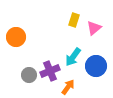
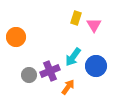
yellow rectangle: moved 2 px right, 2 px up
pink triangle: moved 3 px up; rotated 21 degrees counterclockwise
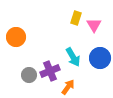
cyan arrow: rotated 66 degrees counterclockwise
blue circle: moved 4 px right, 8 px up
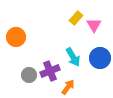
yellow rectangle: rotated 24 degrees clockwise
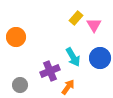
gray circle: moved 9 px left, 10 px down
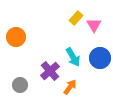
purple cross: rotated 18 degrees counterclockwise
orange arrow: moved 2 px right
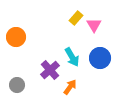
cyan arrow: moved 1 px left
purple cross: moved 1 px up
gray circle: moved 3 px left
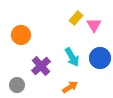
orange circle: moved 5 px right, 2 px up
purple cross: moved 9 px left, 4 px up
orange arrow: rotated 21 degrees clockwise
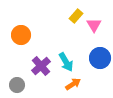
yellow rectangle: moved 2 px up
cyan arrow: moved 6 px left, 5 px down
orange arrow: moved 3 px right, 3 px up
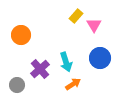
cyan arrow: rotated 12 degrees clockwise
purple cross: moved 1 px left, 3 px down
